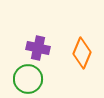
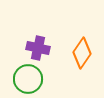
orange diamond: rotated 12 degrees clockwise
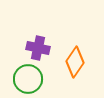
orange diamond: moved 7 px left, 9 px down
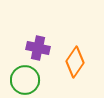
green circle: moved 3 px left, 1 px down
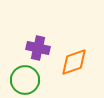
orange diamond: moved 1 px left; rotated 36 degrees clockwise
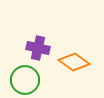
orange diamond: rotated 56 degrees clockwise
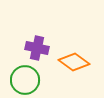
purple cross: moved 1 px left
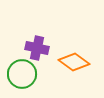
green circle: moved 3 px left, 6 px up
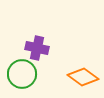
orange diamond: moved 9 px right, 15 px down
